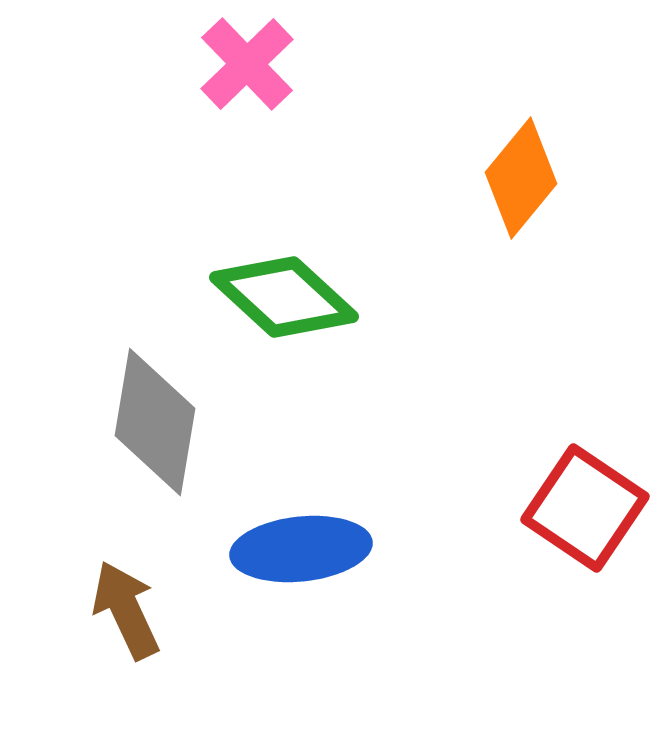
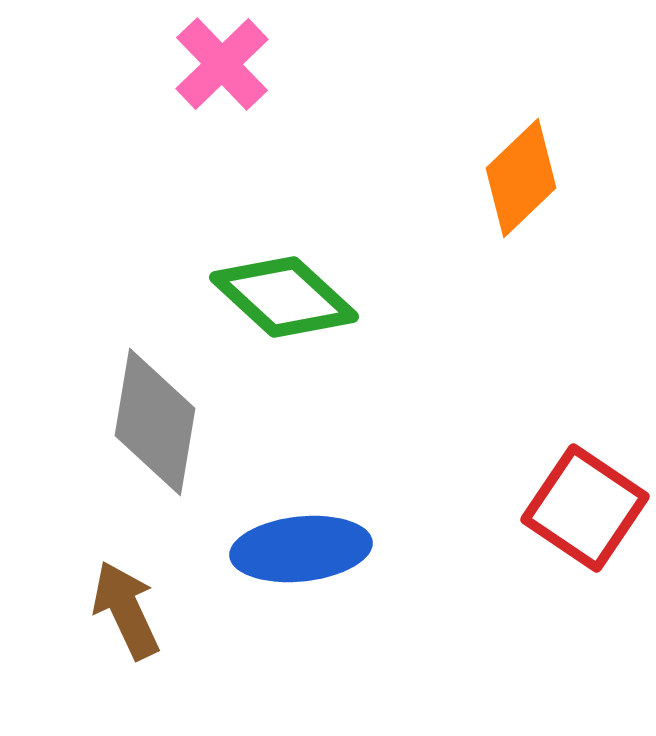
pink cross: moved 25 px left
orange diamond: rotated 7 degrees clockwise
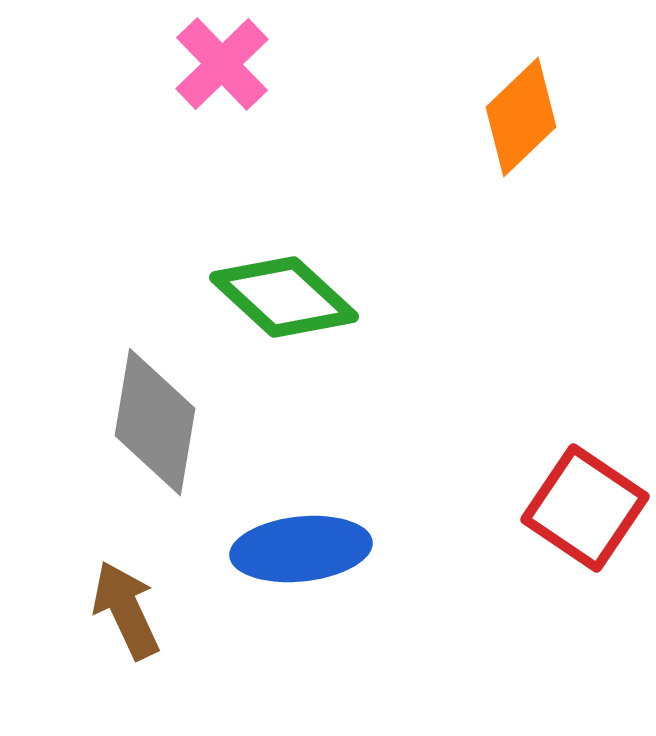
orange diamond: moved 61 px up
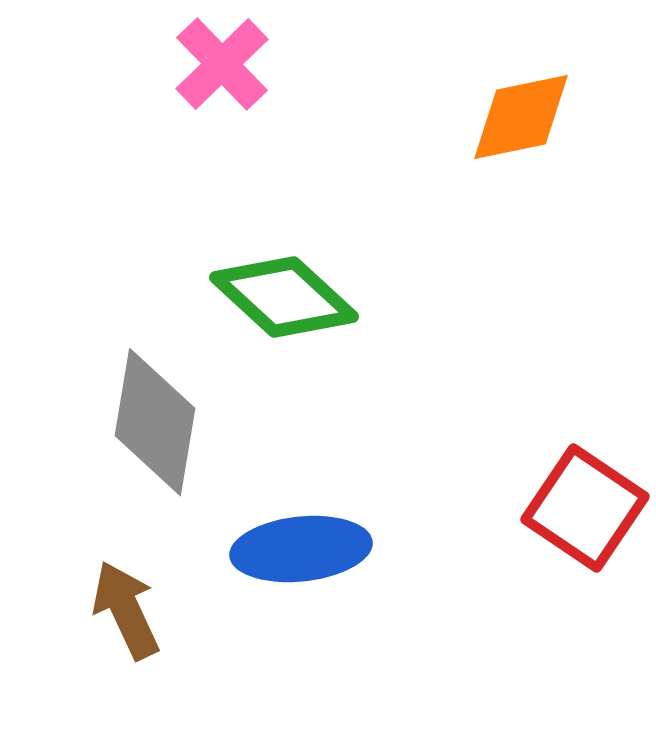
orange diamond: rotated 32 degrees clockwise
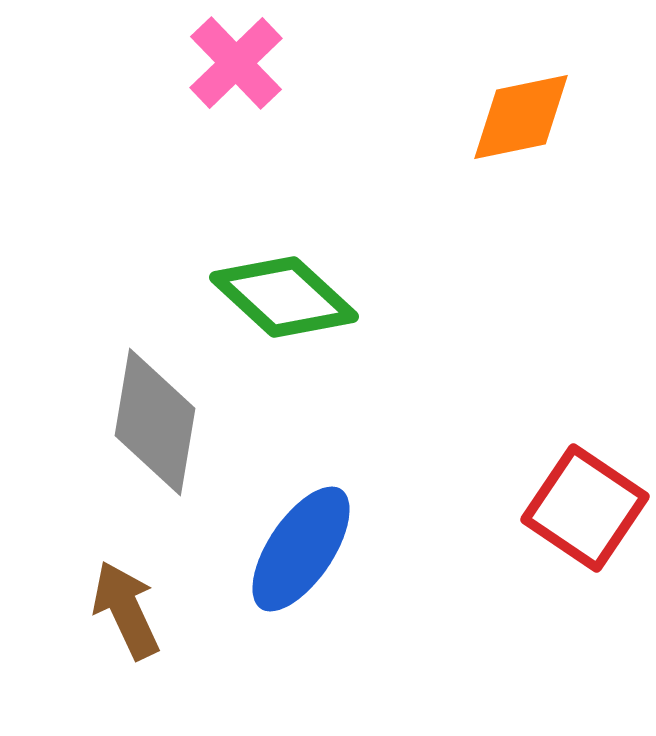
pink cross: moved 14 px right, 1 px up
blue ellipse: rotated 50 degrees counterclockwise
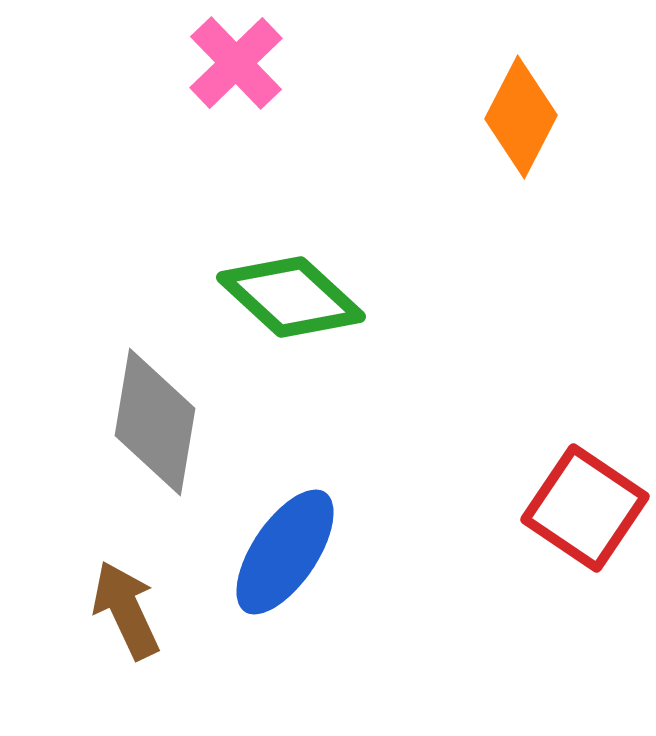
orange diamond: rotated 51 degrees counterclockwise
green diamond: moved 7 px right
blue ellipse: moved 16 px left, 3 px down
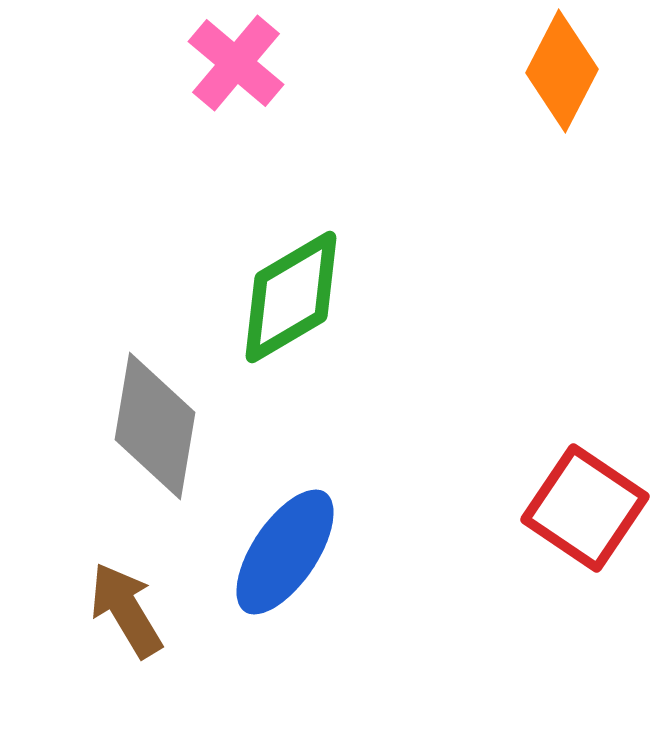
pink cross: rotated 6 degrees counterclockwise
orange diamond: moved 41 px right, 46 px up
green diamond: rotated 73 degrees counterclockwise
gray diamond: moved 4 px down
brown arrow: rotated 6 degrees counterclockwise
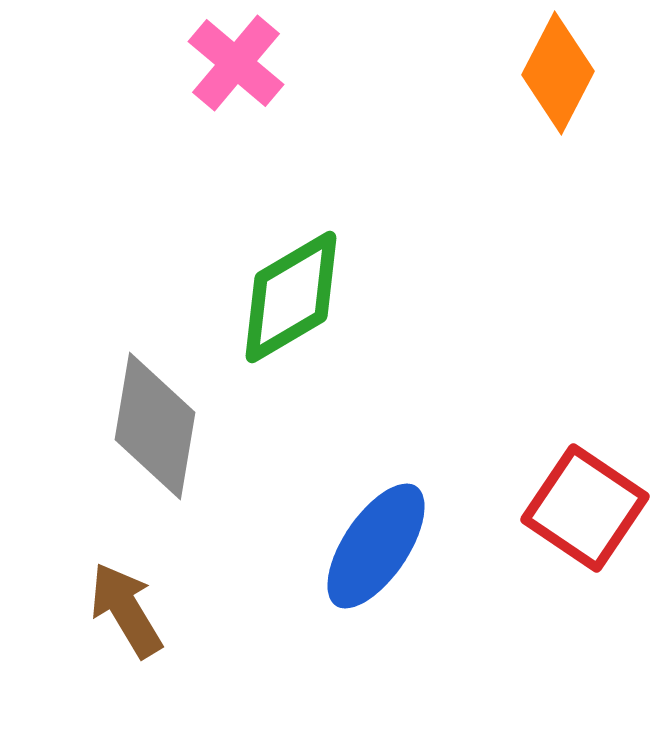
orange diamond: moved 4 px left, 2 px down
blue ellipse: moved 91 px right, 6 px up
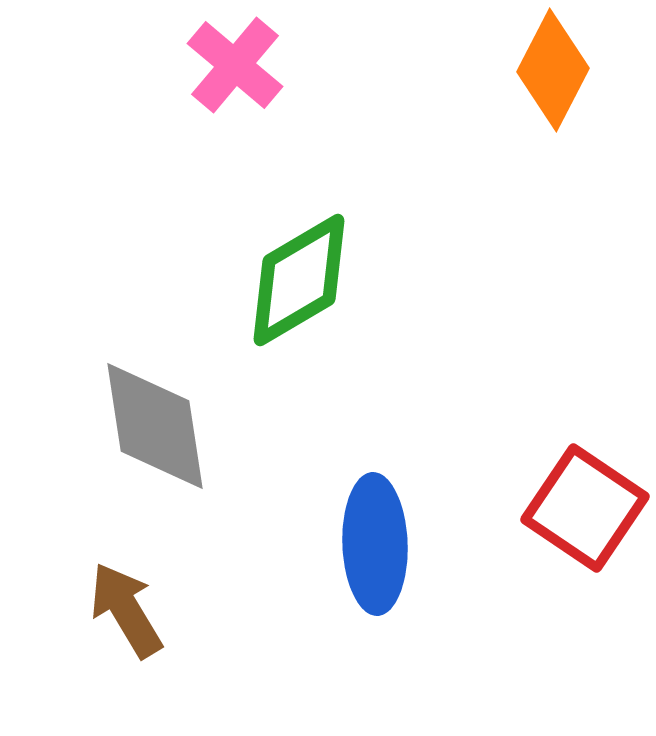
pink cross: moved 1 px left, 2 px down
orange diamond: moved 5 px left, 3 px up
green diamond: moved 8 px right, 17 px up
gray diamond: rotated 18 degrees counterclockwise
blue ellipse: moved 1 px left, 2 px up; rotated 36 degrees counterclockwise
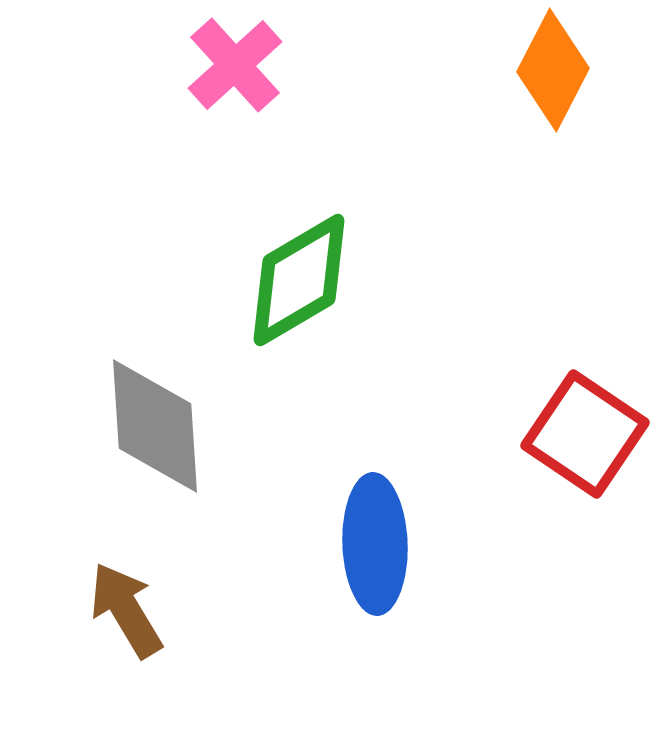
pink cross: rotated 8 degrees clockwise
gray diamond: rotated 5 degrees clockwise
red square: moved 74 px up
